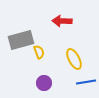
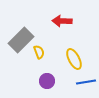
gray rectangle: rotated 30 degrees counterclockwise
purple circle: moved 3 px right, 2 px up
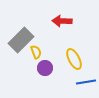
yellow semicircle: moved 3 px left
purple circle: moved 2 px left, 13 px up
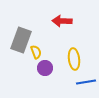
gray rectangle: rotated 25 degrees counterclockwise
yellow ellipse: rotated 20 degrees clockwise
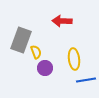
blue line: moved 2 px up
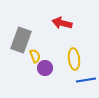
red arrow: moved 2 px down; rotated 12 degrees clockwise
yellow semicircle: moved 1 px left, 4 px down
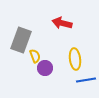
yellow ellipse: moved 1 px right
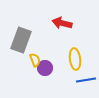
yellow semicircle: moved 4 px down
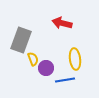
yellow semicircle: moved 2 px left, 1 px up
purple circle: moved 1 px right
blue line: moved 21 px left
